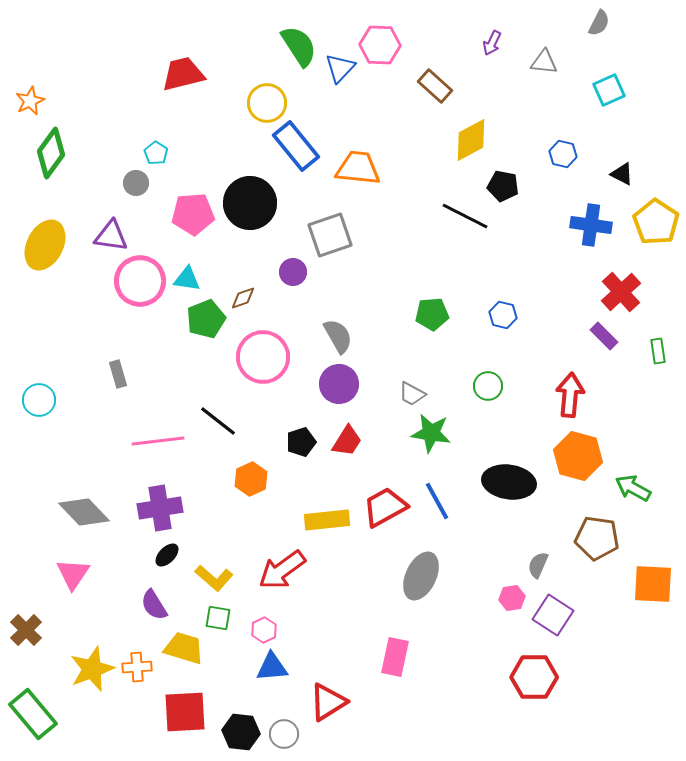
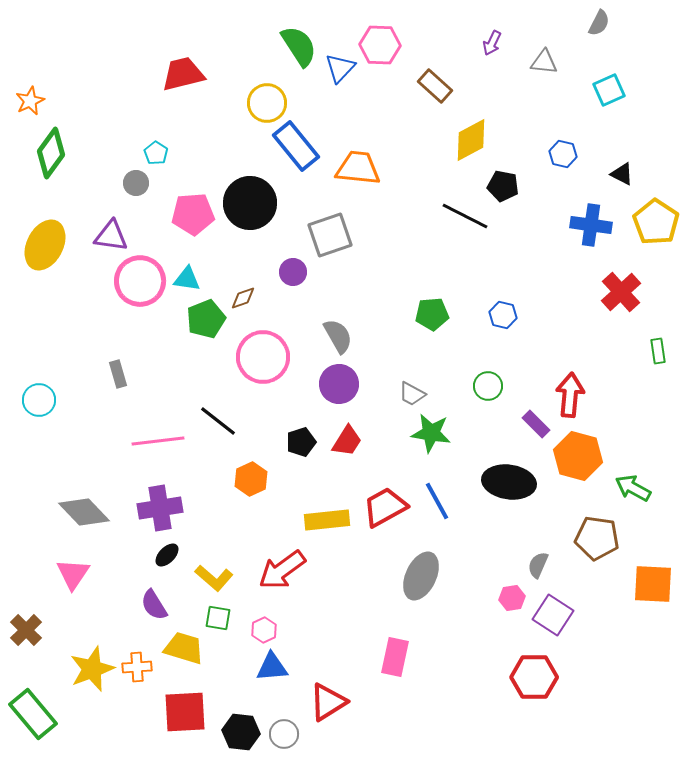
purple rectangle at (604, 336): moved 68 px left, 88 px down
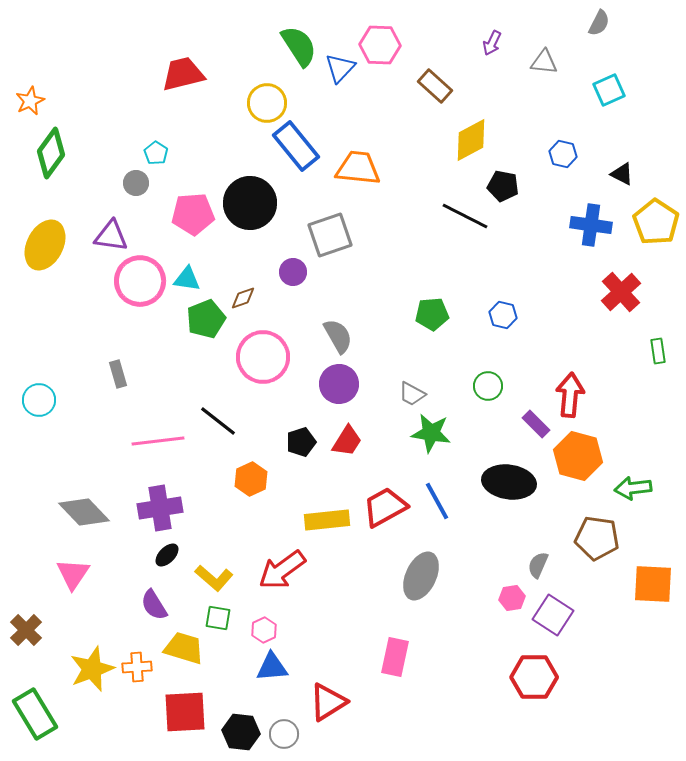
green arrow at (633, 488): rotated 36 degrees counterclockwise
green rectangle at (33, 714): moved 2 px right; rotated 9 degrees clockwise
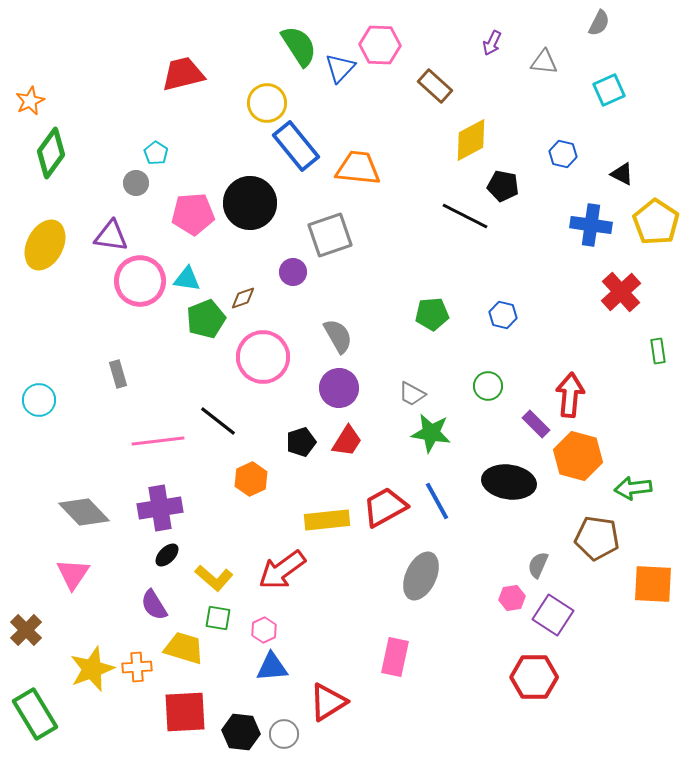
purple circle at (339, 384): moved 4 px down
